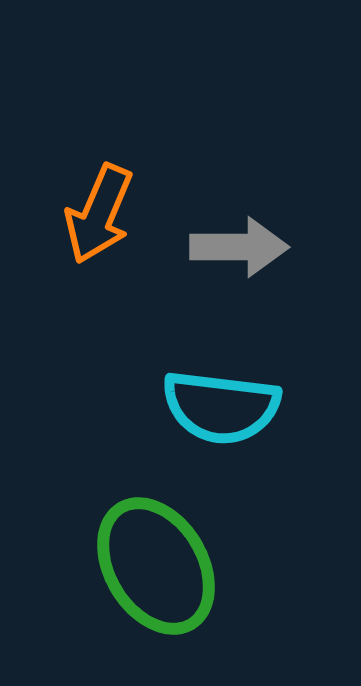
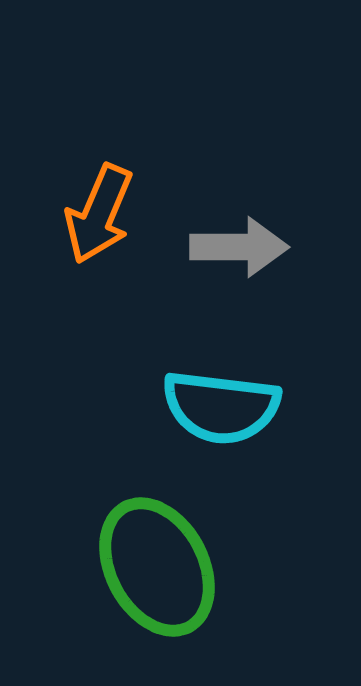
green ellipse: moved 1 px right, 1 px down; rotated 3 degrees clockwise
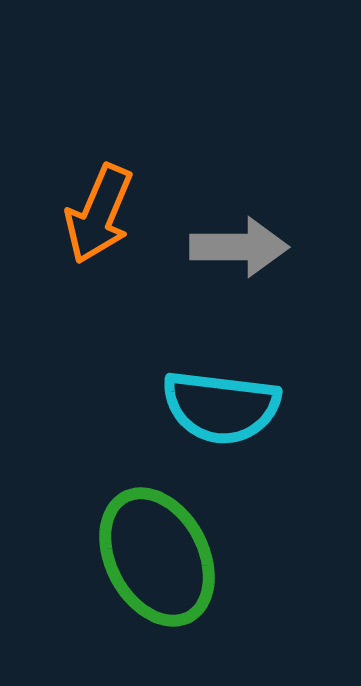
green ellipse: moved 10 px up
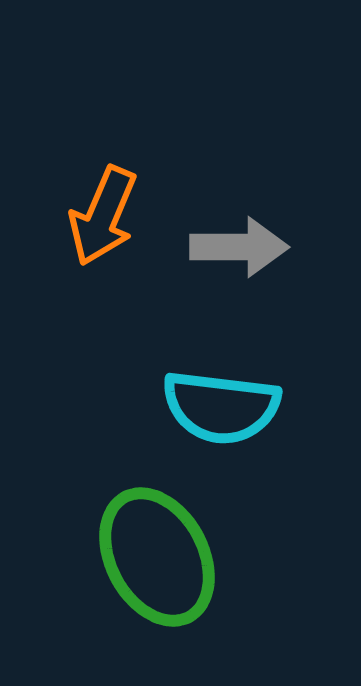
orange arrow: moved 4 px right, 2 px down
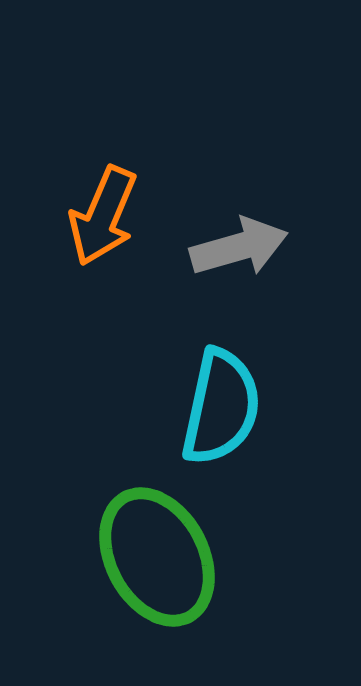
gray arrow: rotated 16 degrees counterclockwise
cyan semicircle: rotated 85 degrees counterclockwise
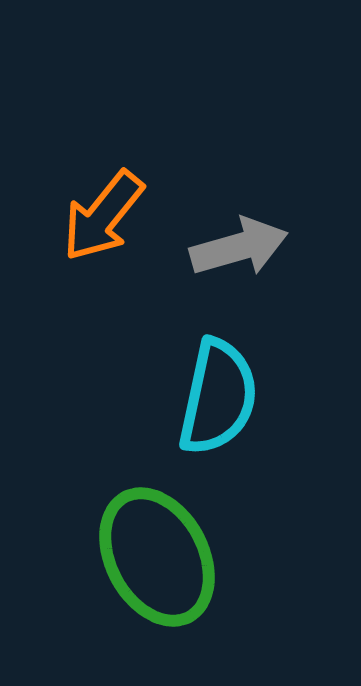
orange arrow: rotated 16 degrees clockwise
cyan semicircle: moved 3 px left, 10 px up
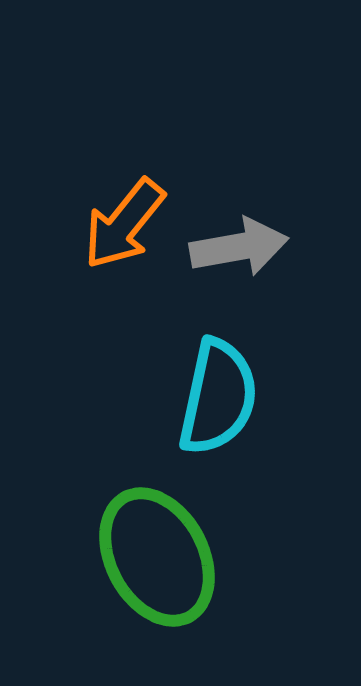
orange arrow: moved 21 px right, 8 px down
gray arrow: rotated 6 degrees clockwise
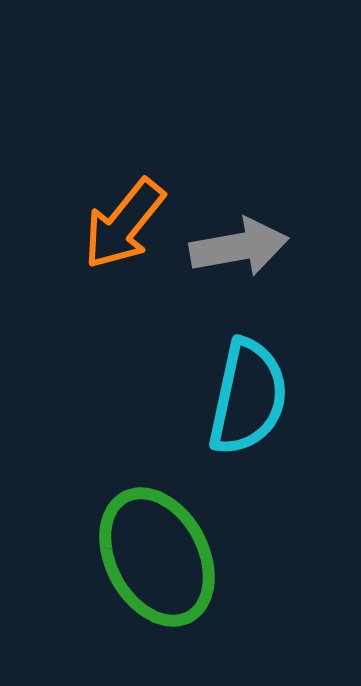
cyan semicircle: moved 30 px right
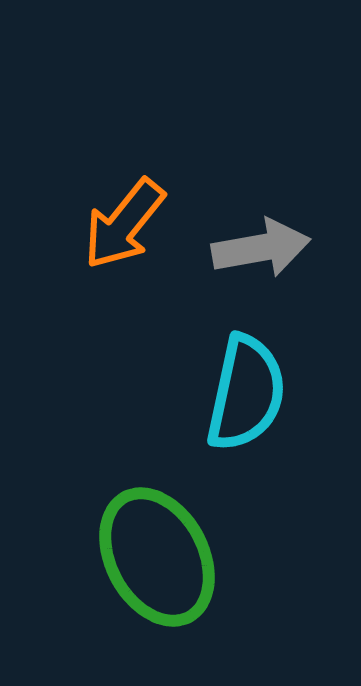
gray arrow: moved 22 px right, 1 px down
cyan semicircle: moved 2 px left, 4 px up
